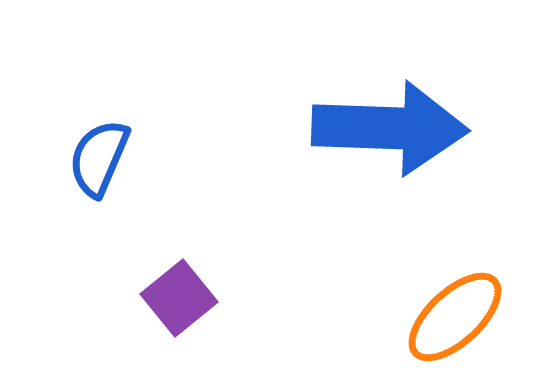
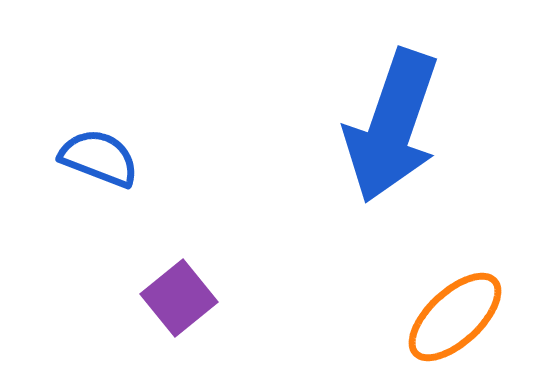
blue arrow: moved 2 px right, 2 px up; rotated 107 degrees clockwise
blue semicircle: rotated 88 degrees clockwise
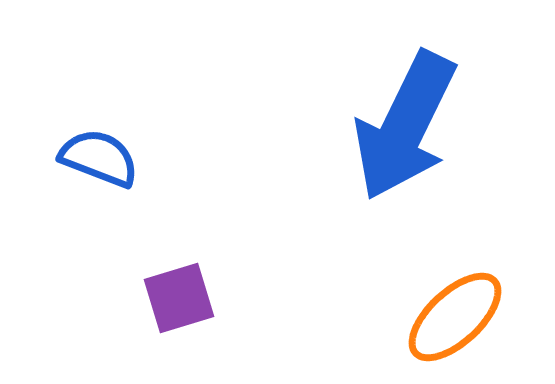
blue arrow: moved 13 px right; rotated 7 degrees clockwise
purple square: rotated 22 degrees clockwise
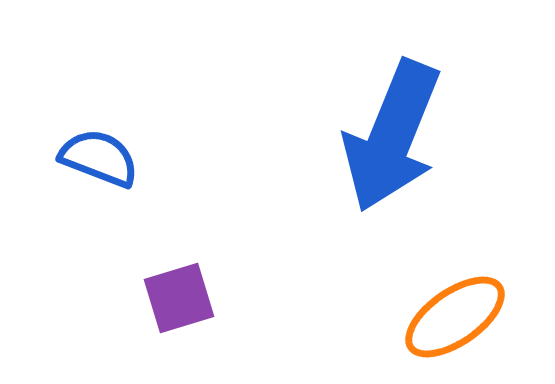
blue arrow: moved 13 px left, 10 px down; rotated 4 degrees counterclockwise
orange ellipse: rotated 8 degrees clockwise
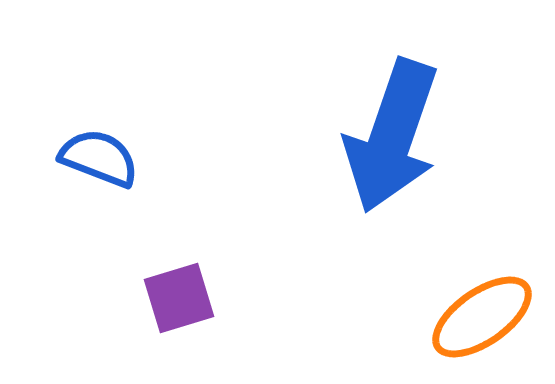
blue arrow: rotated 3 degrees counterclockwise
orange ellipse: moved 27 px right
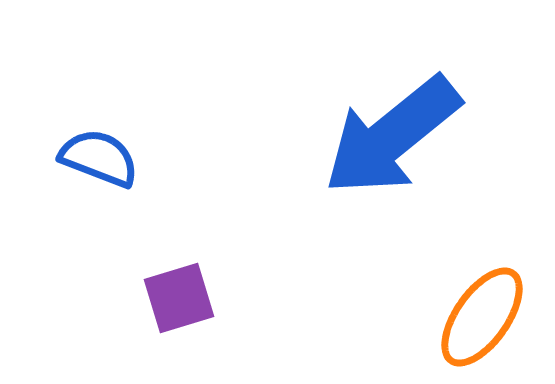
blue arrow: rotated 32 degrees clockwise
orange ellipse: rotated 20 degrees counterclockwise
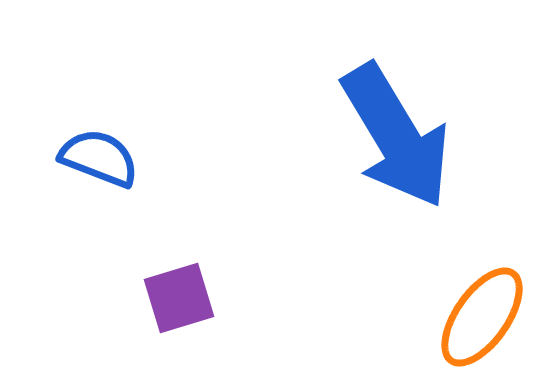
blue arrow: moved 4 px right; rotated 82 degrees counterclockwise
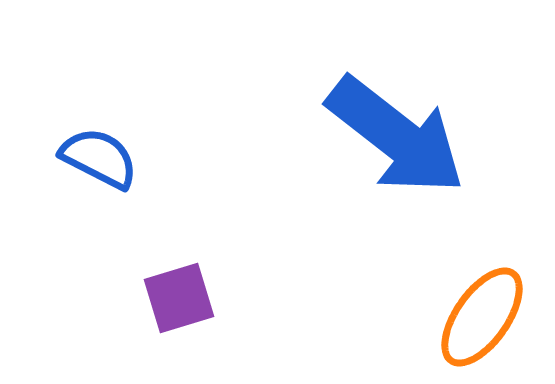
blue arrow: rotated 21 degrees counterclockwise
blue semicircle: rotated 6 degrees clockwise
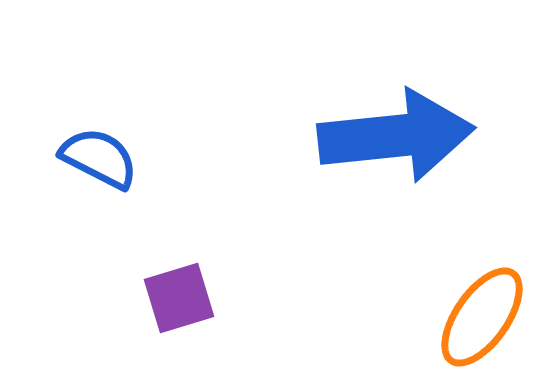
blue arrow: rotated 44 degrees counterclockwise
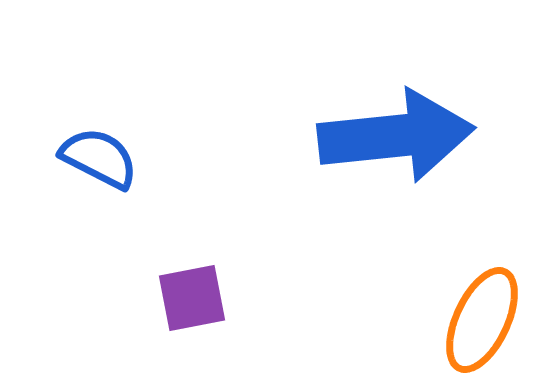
purple square: moved 13 px right; rotated 6 degrees clockwise
orange ellipse: moved 3 px down; rotated 10 degrees counterclockwise
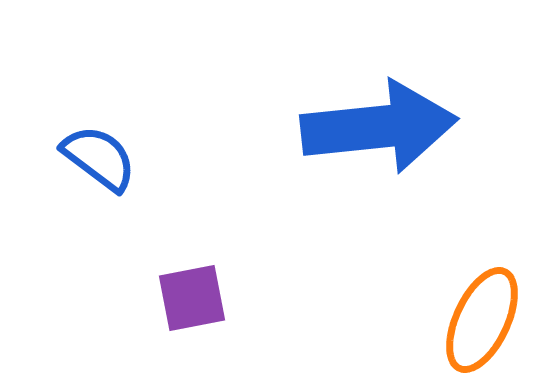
blue arrow: moved 17 px left, 9 px up
blue semicircle: rotated 10 degrees clockwise
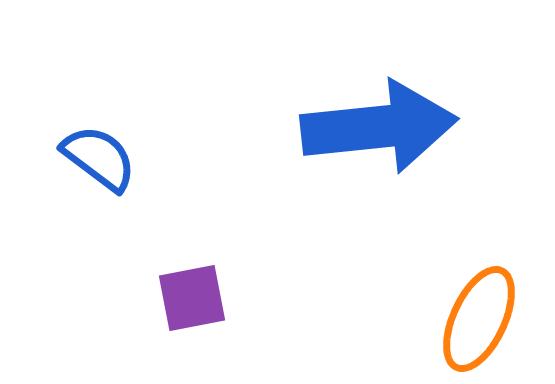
orange ellipse: moved 3 px left, 1 px up
